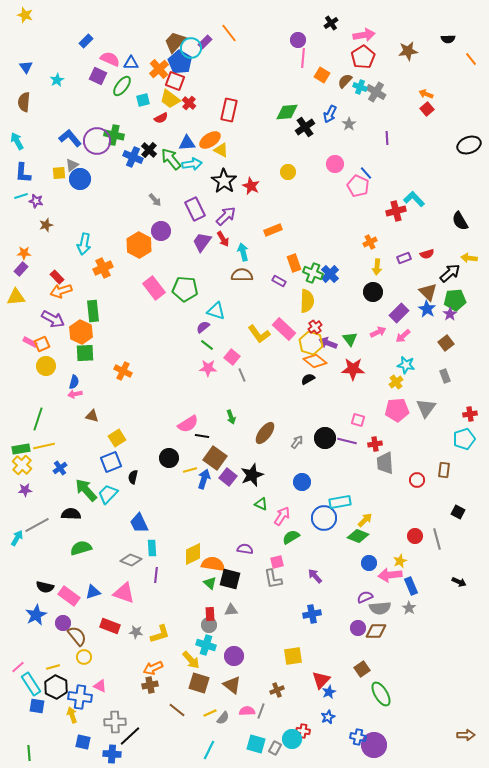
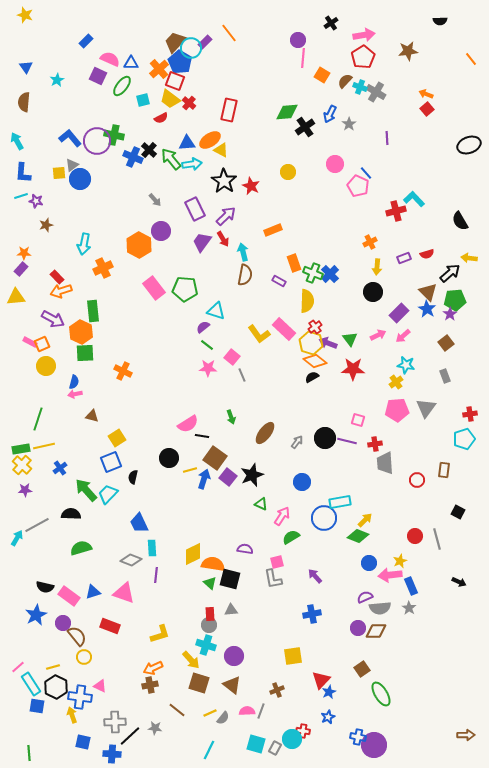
black semicircle at (448, 39): moved 8 px left, 18 px up
brown semicircle at (242, 275): moved 3 px right; rotated 100 degrees clockwise
pink arrow at (378, 332): moved 3 px down
black semicircle at (308, 379): moved 4 px right, 2 px up
gray star at (136, 632): moved 19 px right, 96 px down
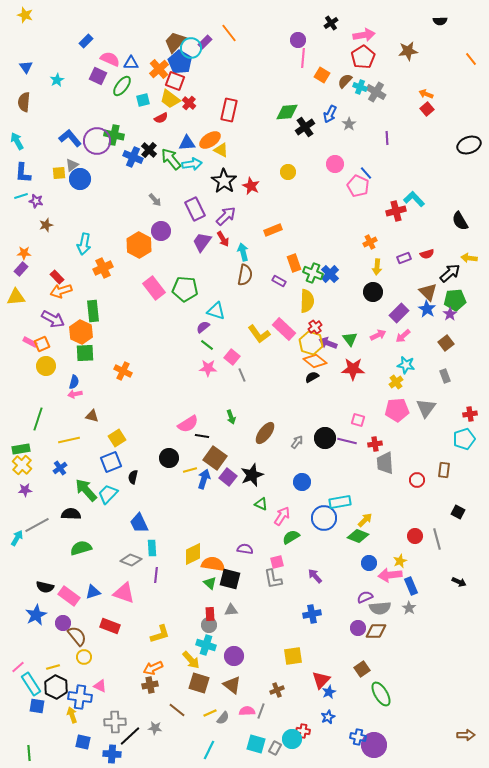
yellow line at (44, 446): moved 25 px right, 6 px up
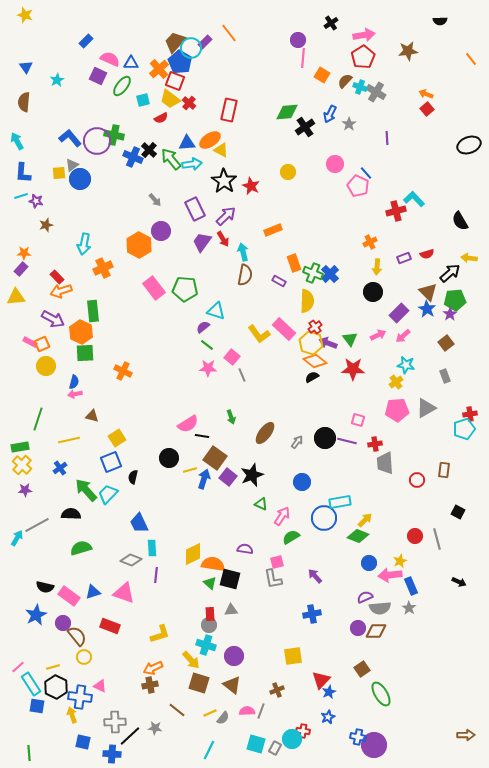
gray triangle at (426, 408): rotated 25 degrees clockwise
cyan pentagon at (464, 439): moved 10 px up
green rectangle at (21, 449): moved 1 px left, 2 px up
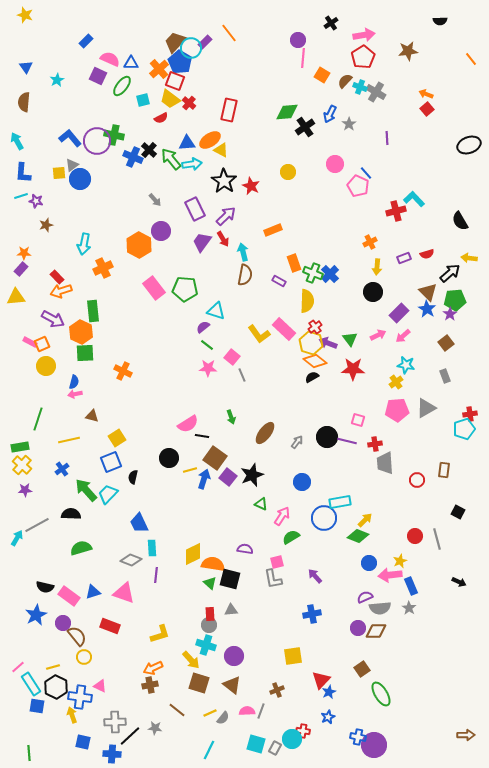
black circle at (325, 438): moved 2 px right, 1 px up
blue cross at (60, 468): moved 2 px right, 1 px down
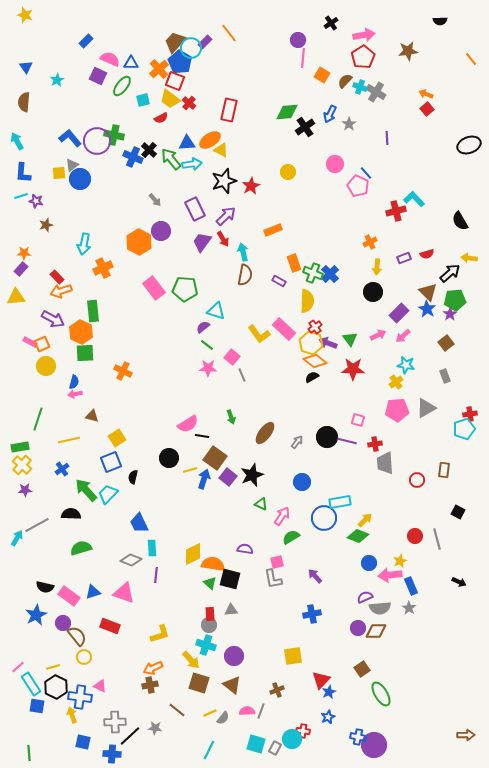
black star at (224, 181): rotated 20 degrees clockwise
red star at (251, 186): rotated 18 degrees clockwise
orange hexagon at (139, 245): moved 3 px up
